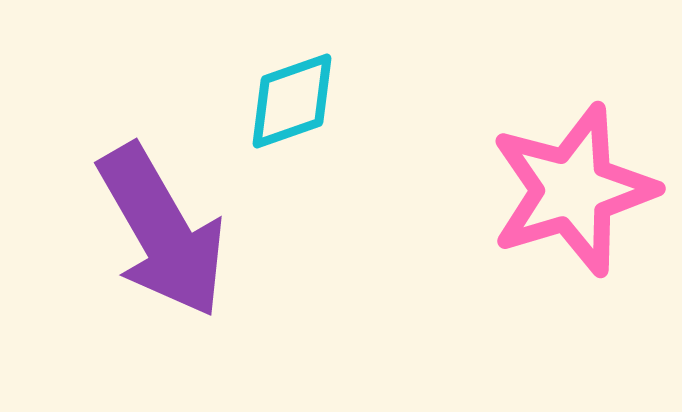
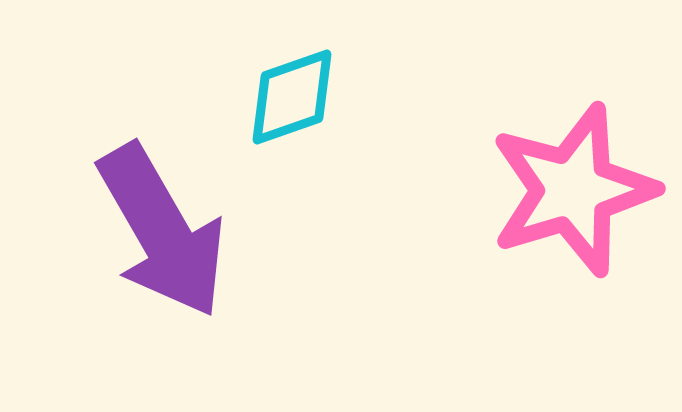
cyan diamond: moved 4 px up
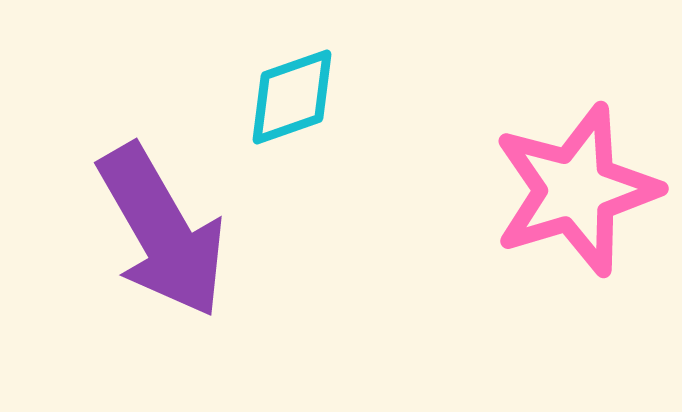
pink star: moved 3 px right
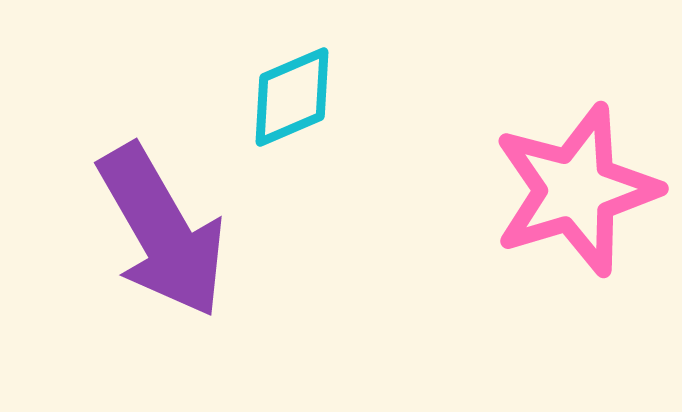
cyan diamond: rotated 4 degrees counterclockwise
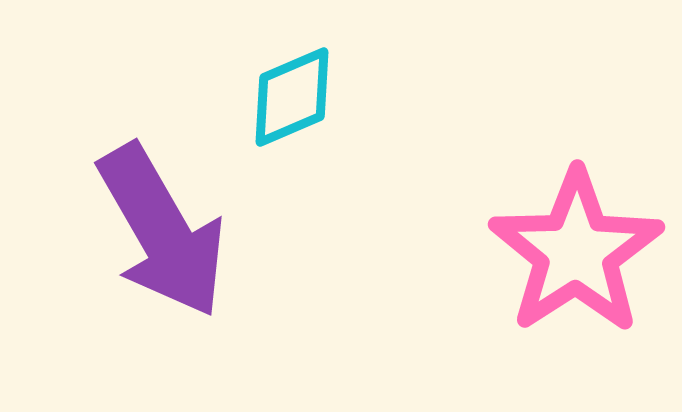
pink star: moved 62 px down; rotated 16 degrees counterclockwise
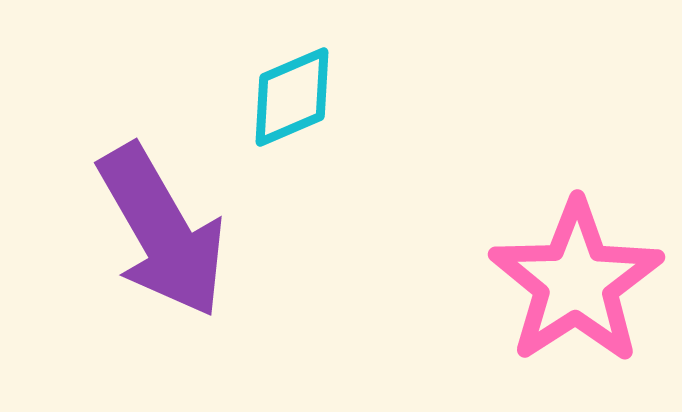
pink star: moved 30 px down
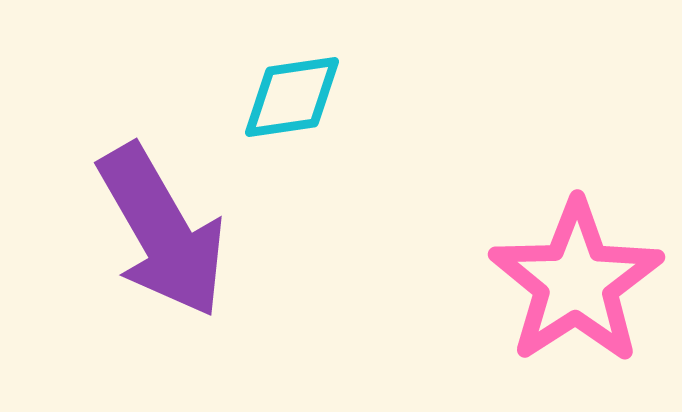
cyan diamond: rotated 15 degrees clockwise
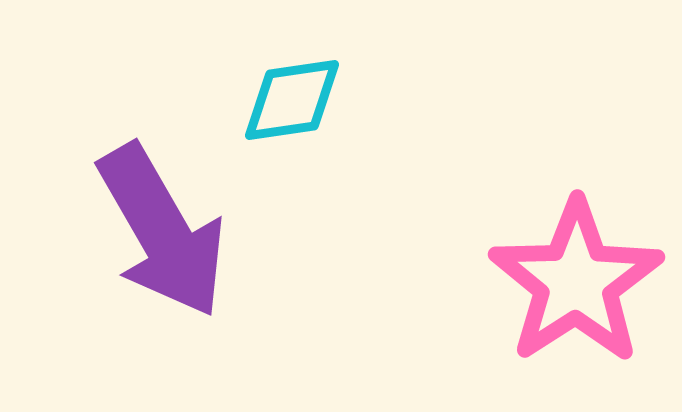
cyan diamond: moved 3 px down
